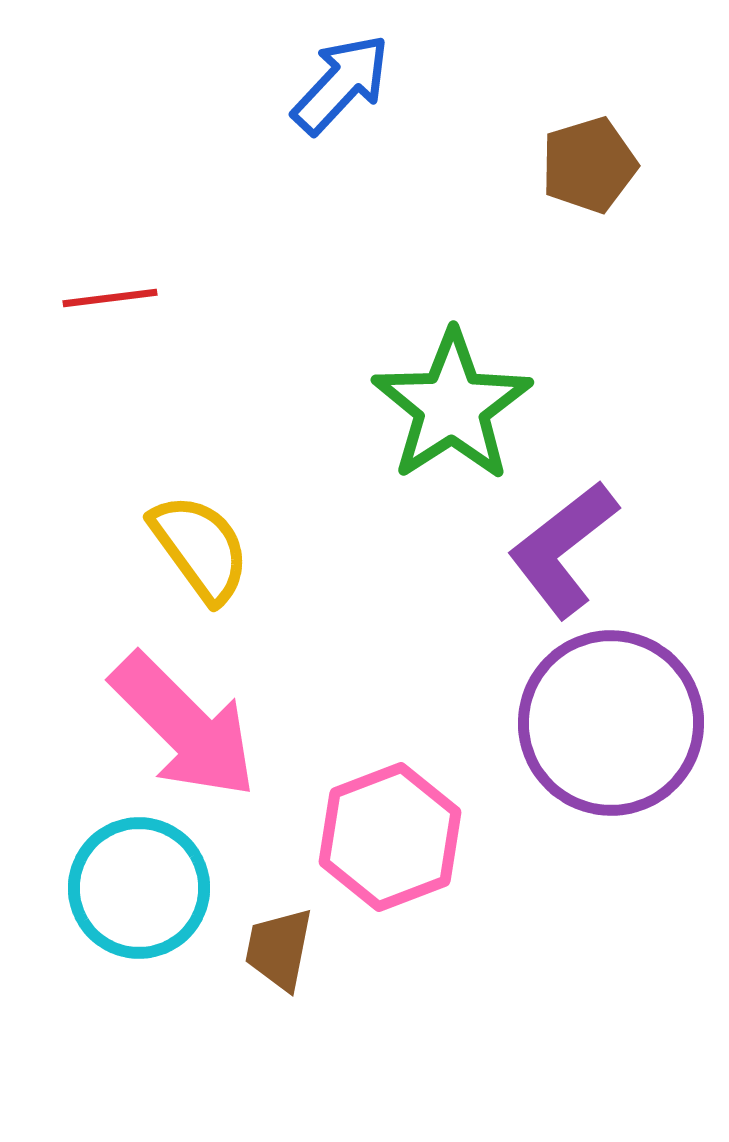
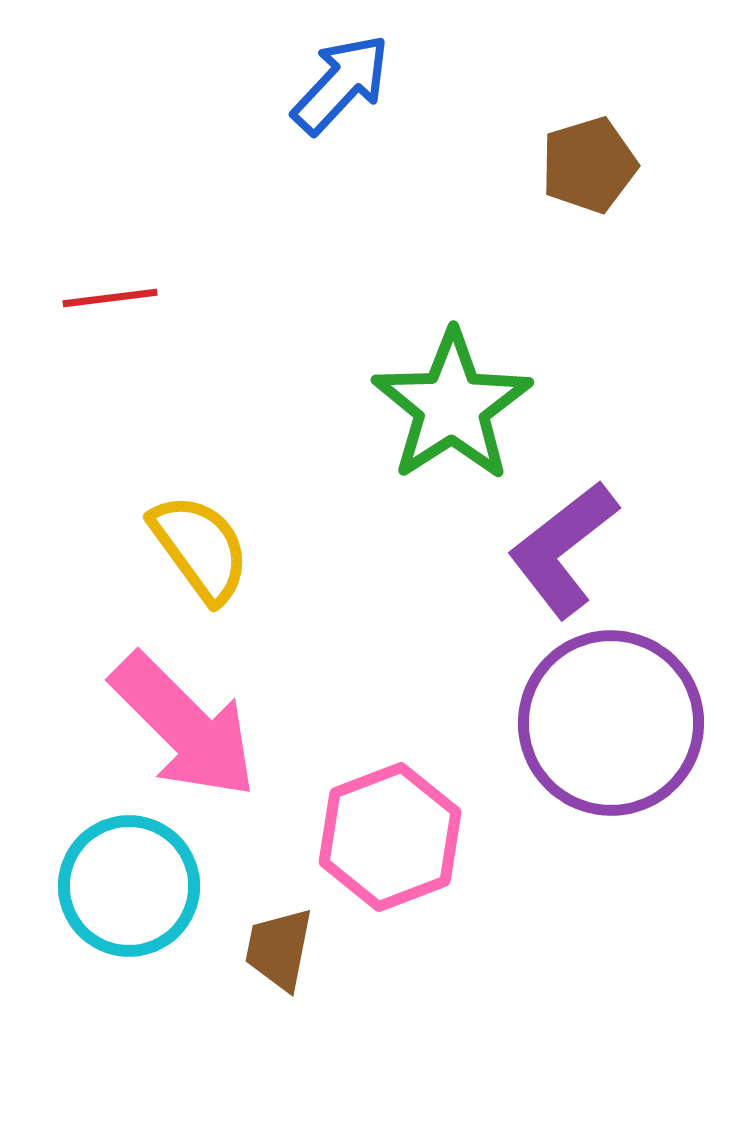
cyan circle: moved 10 px left, 2 px up
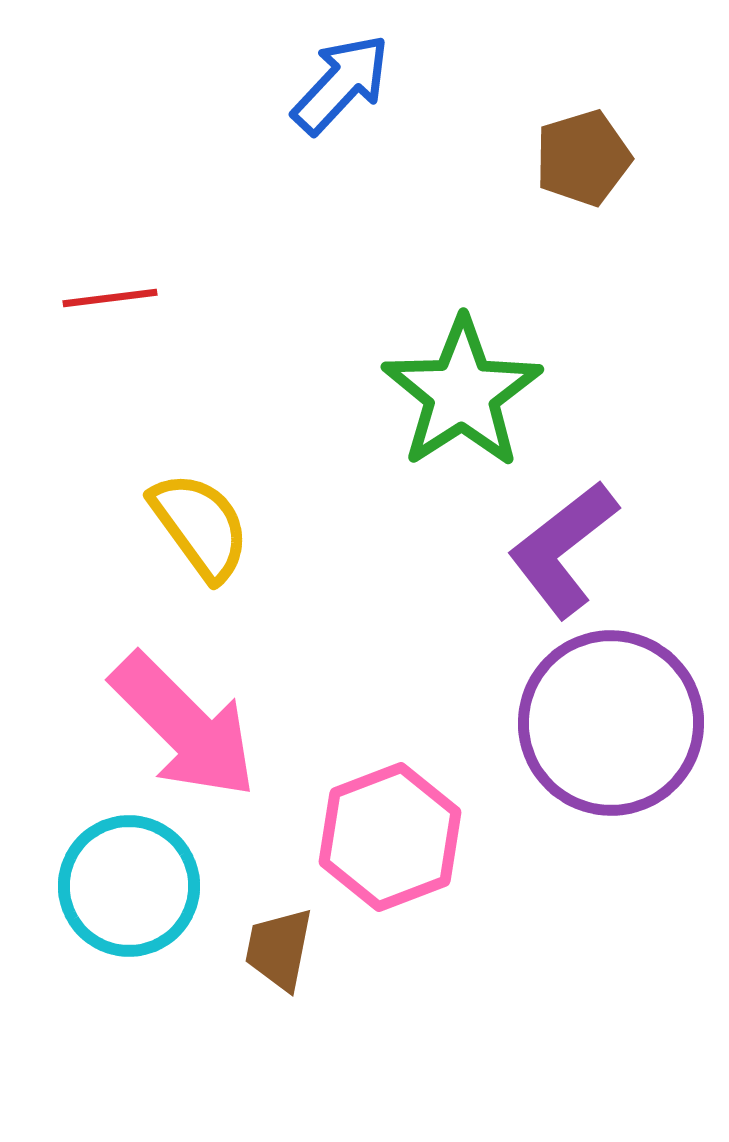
brown pentagon: moved 6 px left, 7 px up
green star: moved 10 px right, 13 px up
yellow semicircle: moved 22 px up
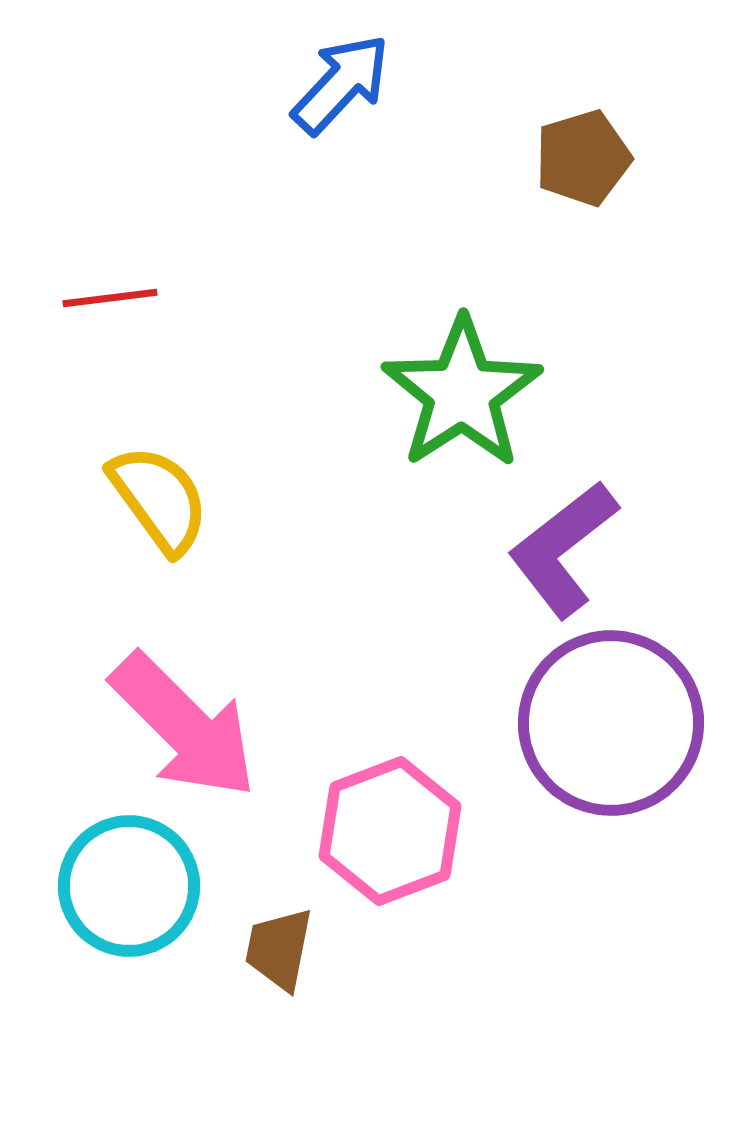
yellow semicircle: moved 41 px left, 27 px up
pink hexagon: moved 6 px up
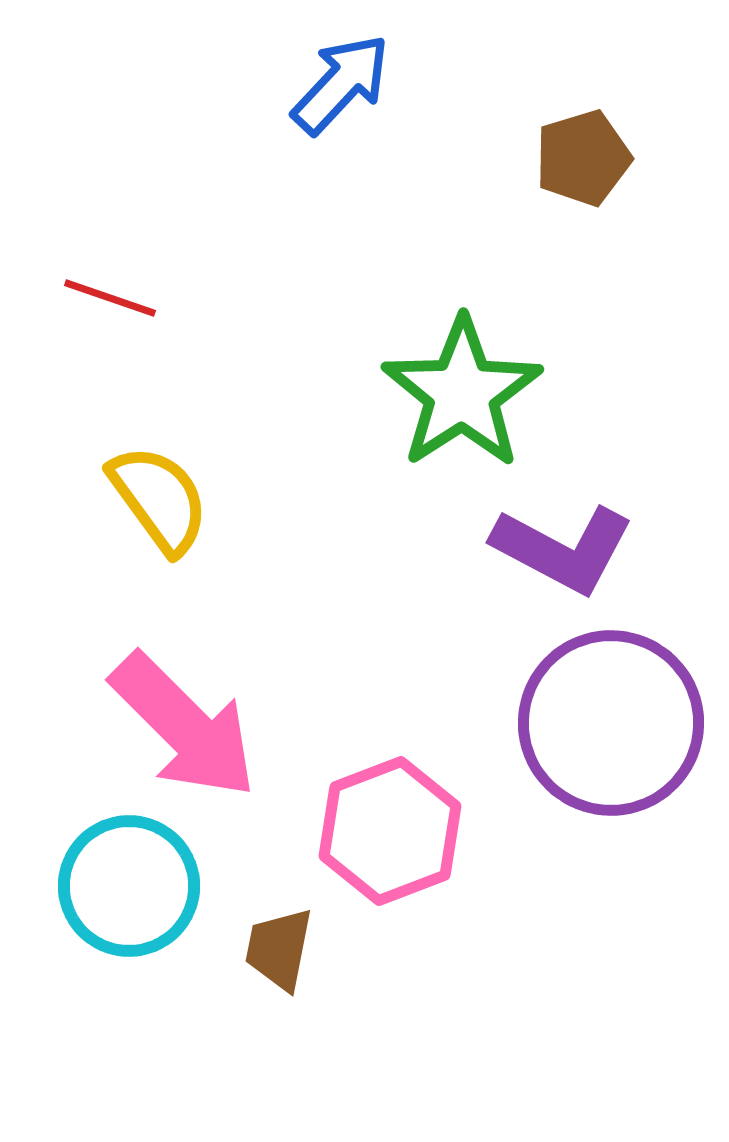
red line: rotated 26 degrees clockwise
purple L-shape: rotated 114 degrees counterclockwise
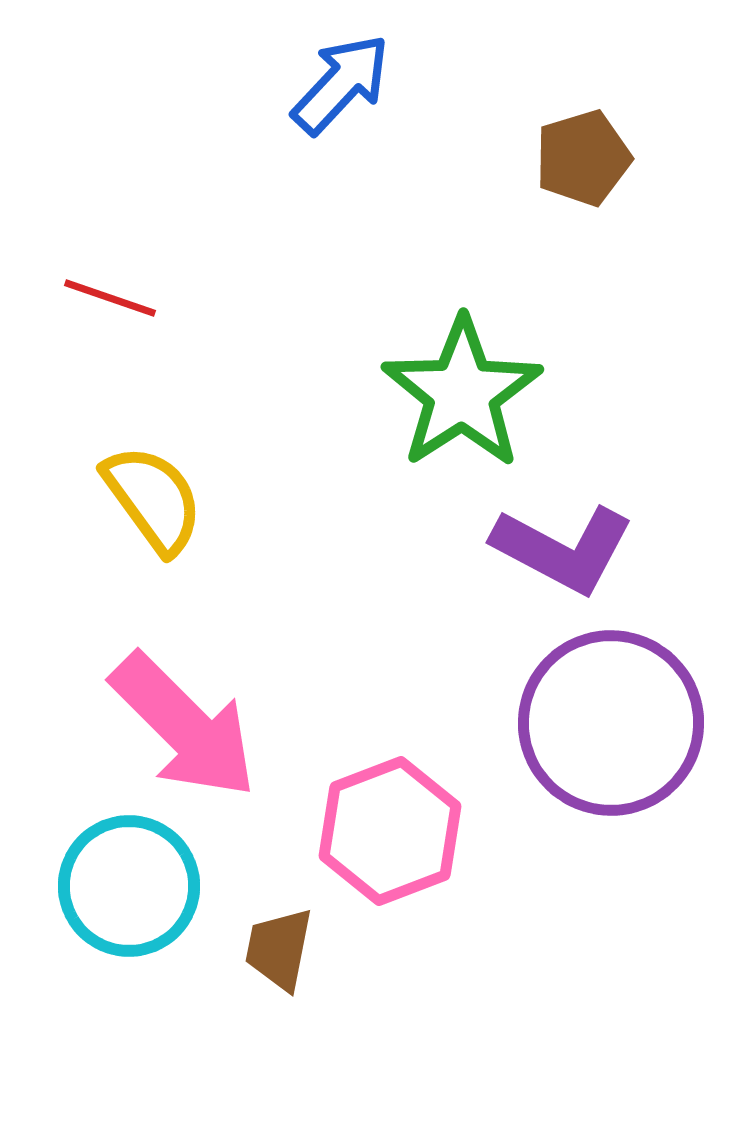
yellow semicircle: moved 6 px left
